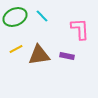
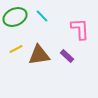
purple rectangle: rotated 32 degrees clockwise
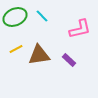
pink L-shape: rotated 80 degrees clockwise
purple rectangle: moved 2 px right, 4 px down
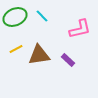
purple rectangle: moved 1 px left
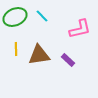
yellow line: rotated 64 degrees counterclockwise
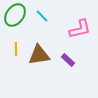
green ellipse: moved 2 px up; rotated 30 degrees counterclockwise
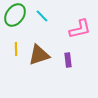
brown triangle: rotated 10 degrees counterclockwise
purple rectangle: rotated 40 degrees clockwise
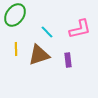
cyan line: moved 5 px right, 16 px down
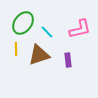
green ellipse: moved 8 px right, 8 px down
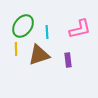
green ellipse: moved 3 px down
cyan line: rotated 40 degrees clockwise
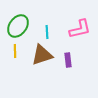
green ellipse: moved 5 px left
yellow line: moved 1 px left, 2 px down
brown triangle: moved 3 px right
